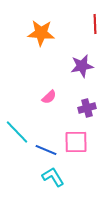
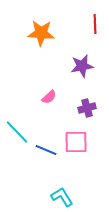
cyan L-shape: moved 9 px right, 20 px down
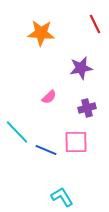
red line: rotated 24 degrees counterclockwise
purple star: moved 1 px left, 2 px down
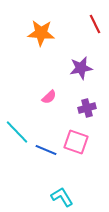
pink square: rotated 20 degrees clockwise
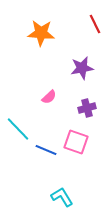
purple star: moved 1 px right
cyan line: moved 1 px right, 3 px up
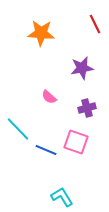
pink semicircle: rotated 84 degrees clockwise
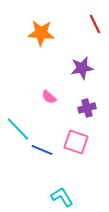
blue line: moved 4 px left
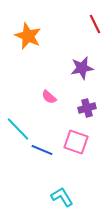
orange star: moved 13 px left, 3 px down; rotated 20 degrees clockwise
